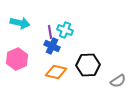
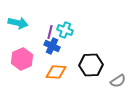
cyan arrow: moved 2 px left
purple line: rotated 24 degrees clockwise
pink hexagon: moved 5 px right
black hexagon: moved 3 px right
orange diamond: rotated 10 degrees counterclockwise
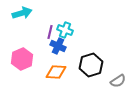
cyan arrow: moved 4 px right, 10 px up; rotated 30 degrees counterclockwise
blue cross: moved 6 px right
black hexagon: rotated 15 degrees counterclockwise
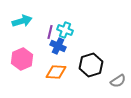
cyan arrow: moved 8 px down
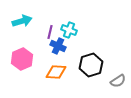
cyan cross: moved 4 px right
